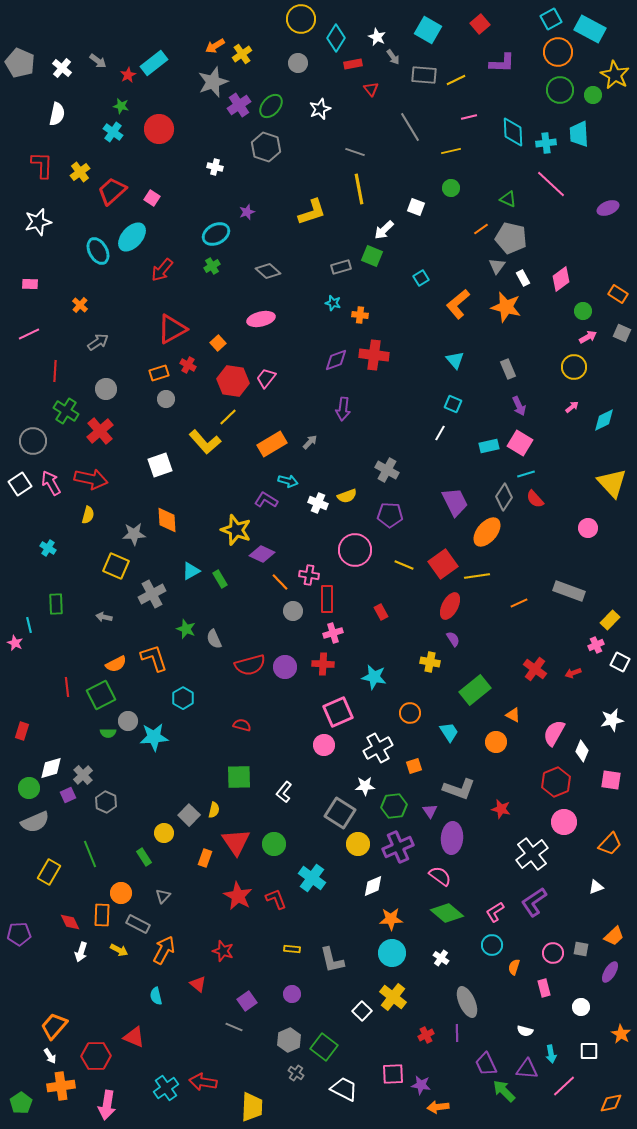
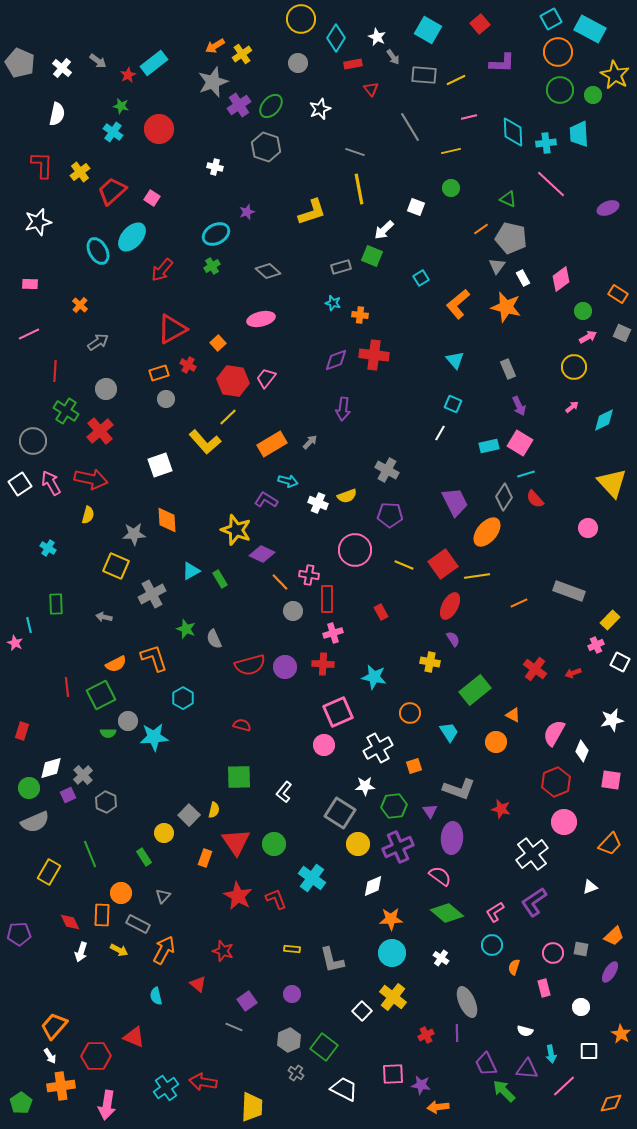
white triangle at (596, 887): moved 6 px left
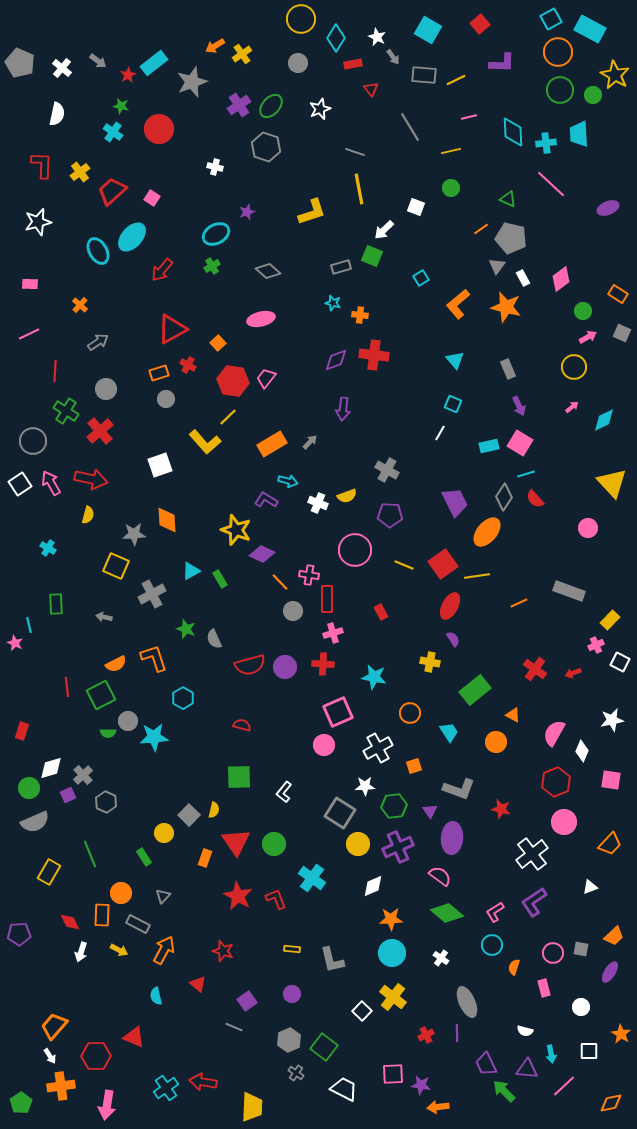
gray star at (213, 82): moved 21 px left
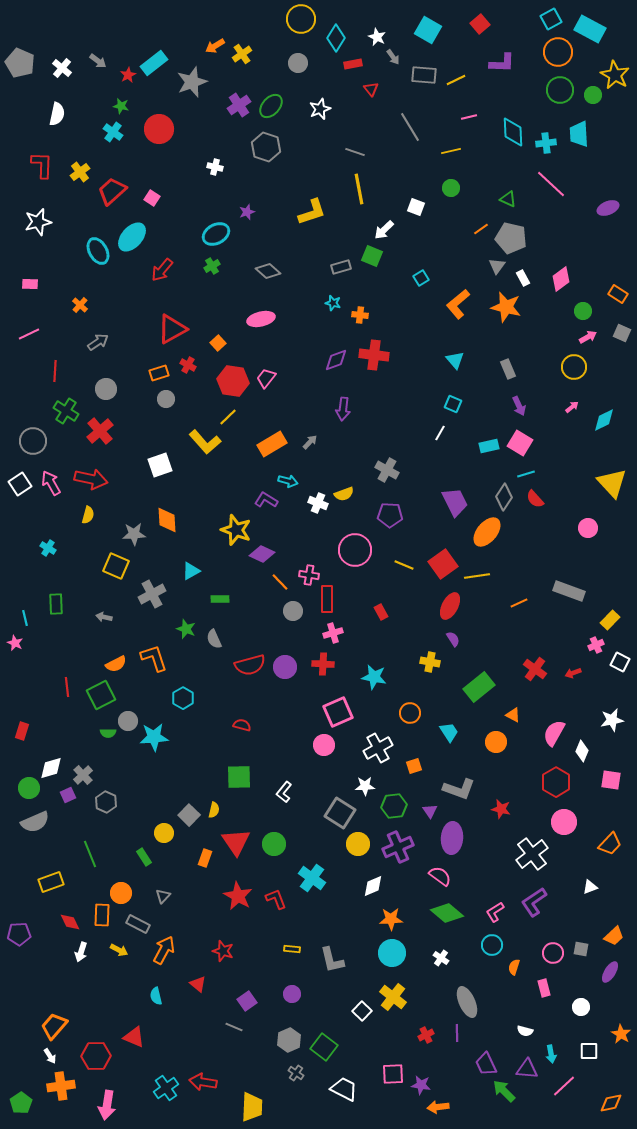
yellow semicircle at (347, 496): moved 3 px left, 2 px up
green rectangle at (220, 579): moved 20 px down; rotated 60 degrees counterclockwise
cyan line at (29, 625): moved 4 px left, 7 px up
green rectangle at (475, 690): moved 4 px right, 3 px up
red hexagon at (556, 782): rotated 8 degrees counterclockwise
yellow rectangle at (49, 872): moved 2 px right, 10 px down; rotated 40 degrees clockwise
